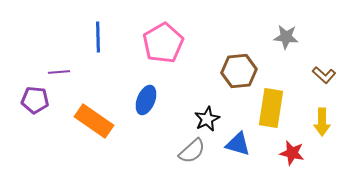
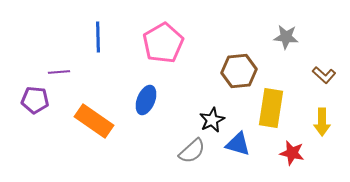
black star: moved 5 px right, 1 px down
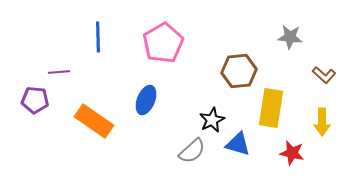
gray star: moved 4 px right
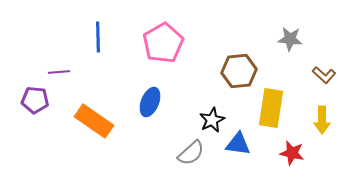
gray star: moved 2 px down
blue ellipse: moved 4 px right, 2 px down
yellow arrow: moved 2 px up
blue triangle: rotated 8 degrees counterclockwise
gray semicircle: moved 1 px left, 2 px down
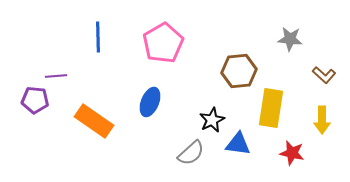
purple line: moved 3 px left, 4 px down
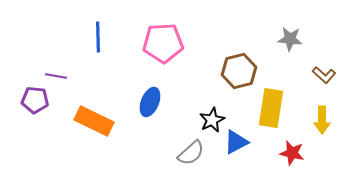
pink pentagon: rotated 27 degrees clockwise
brown hexagon: rotated 8 degrees counterclockwise
purple line: rotated 15 degrees clockwise
orange rectangle: rotated 9 degrees counterclockwise
blue triangle: moved 2 px left, 2 px up; rotated 36 degrees counterclockwise
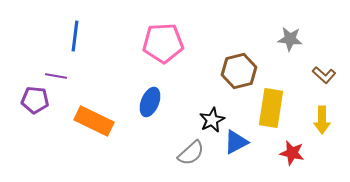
blue line: moved 23 px left, 1 px up; rotated 8 degrees clockwise
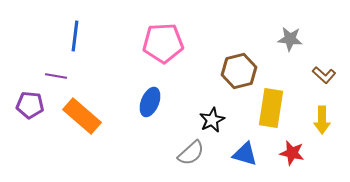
purple pentagon: moved 5 px left, 5 px down
orange rectangle: moved 12 px left, 5 px up; rotated 15 degrees clockwise
blue triangle: moved 9 px right, 12 px down; rotated 44 degrees clockwise
